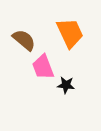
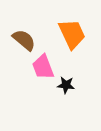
orange trapezoid: moved 2 px right, 1 px down
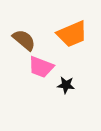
orange trapezoid: rotated 92 degrees clockwise
pink trapezoid: moved 2 px left; rotated 48 degrees counterclockwise
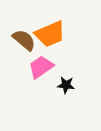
orange trapezoid: moved 22 px left
pink trapezoid: rotated 124 degrees clockwise
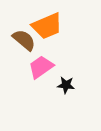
orange trapezoid: moved 3 px left, 8 px up
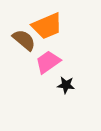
pink trapezoid: moved 7 px right, 5 px up
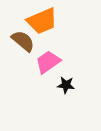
orange trapezoid: moved 5 px left, 5 px up
brown semicircle: moved 1 px left, 1 px down
